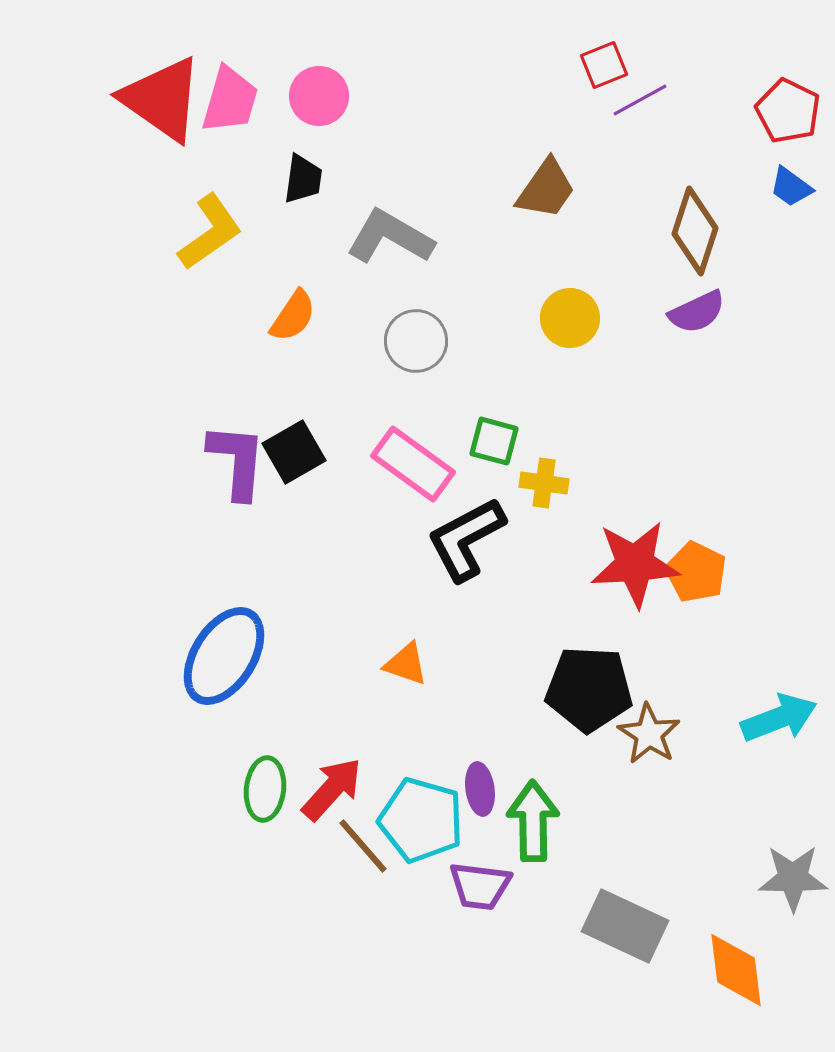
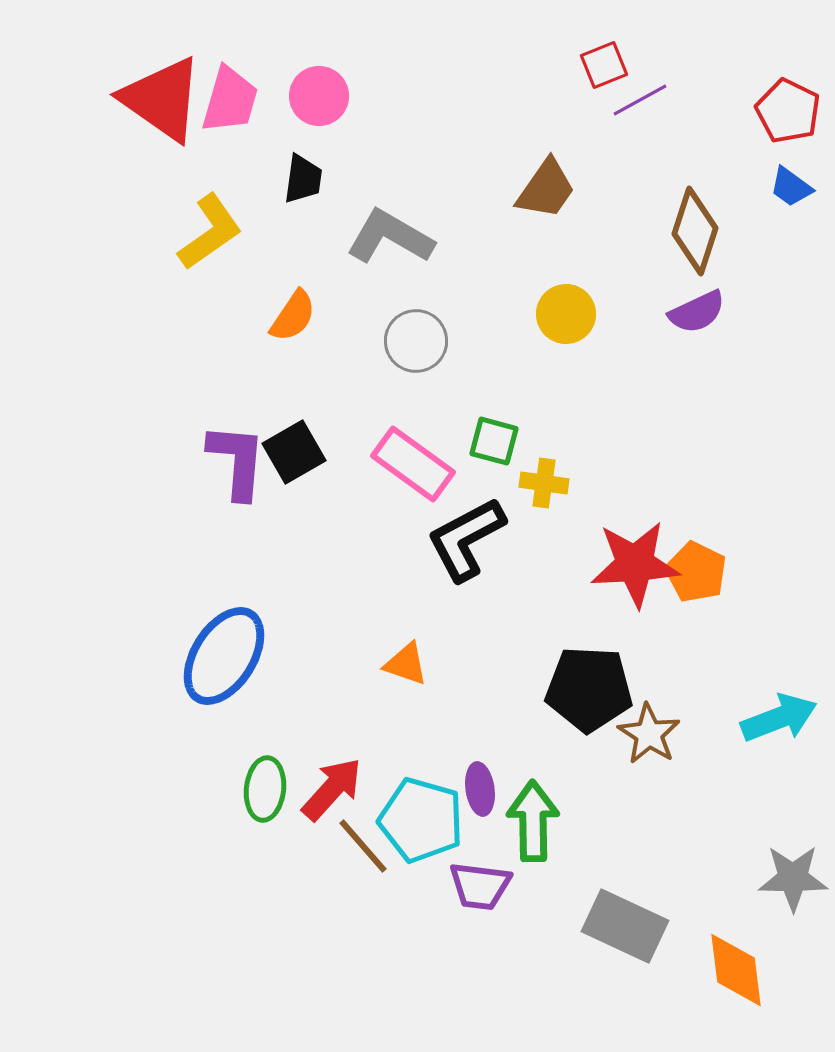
yellow circle: moved 4 px left, 4 px up
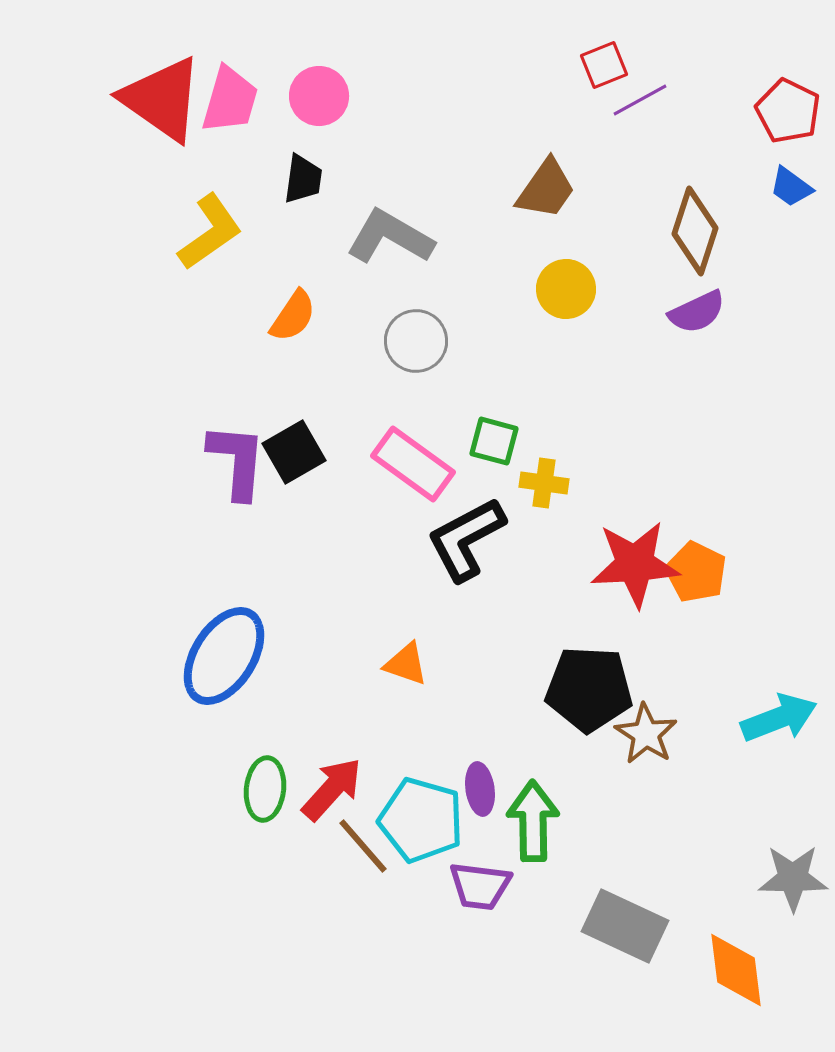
yellow circle: moved 25 px up
brown star: moved 3 px left
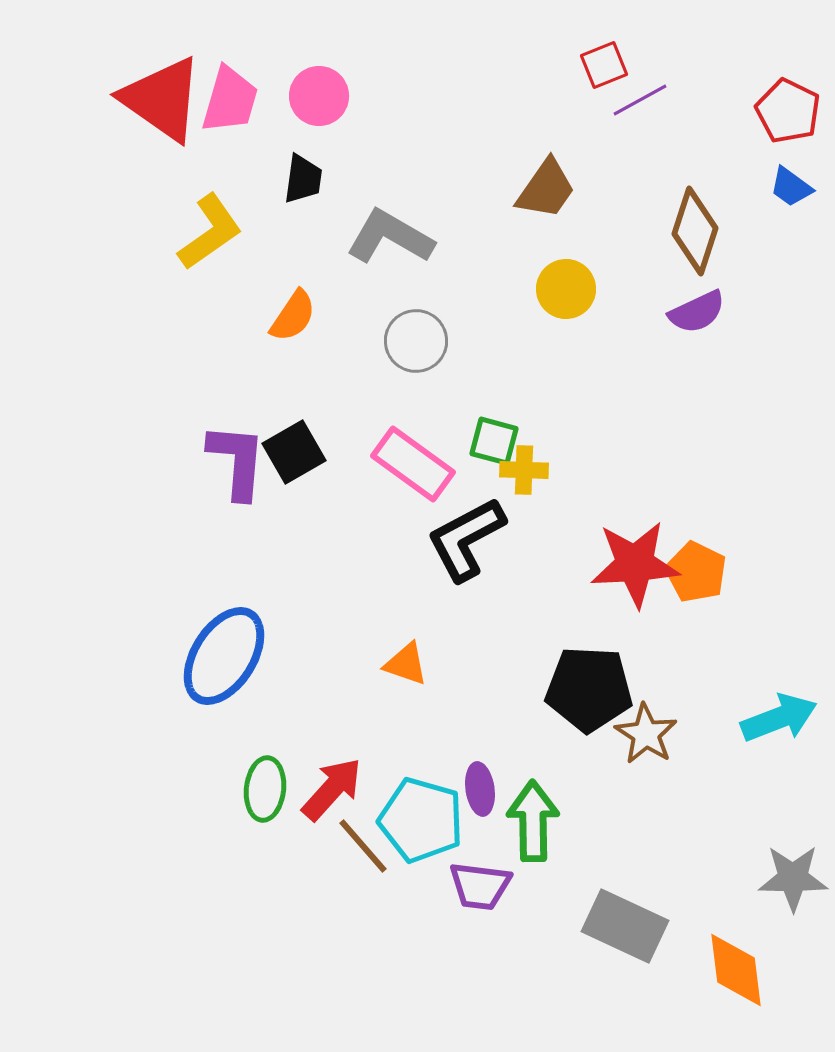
yellow cross: moved 20 px left, 13 px up; rotated 6 degrees counterclockwise
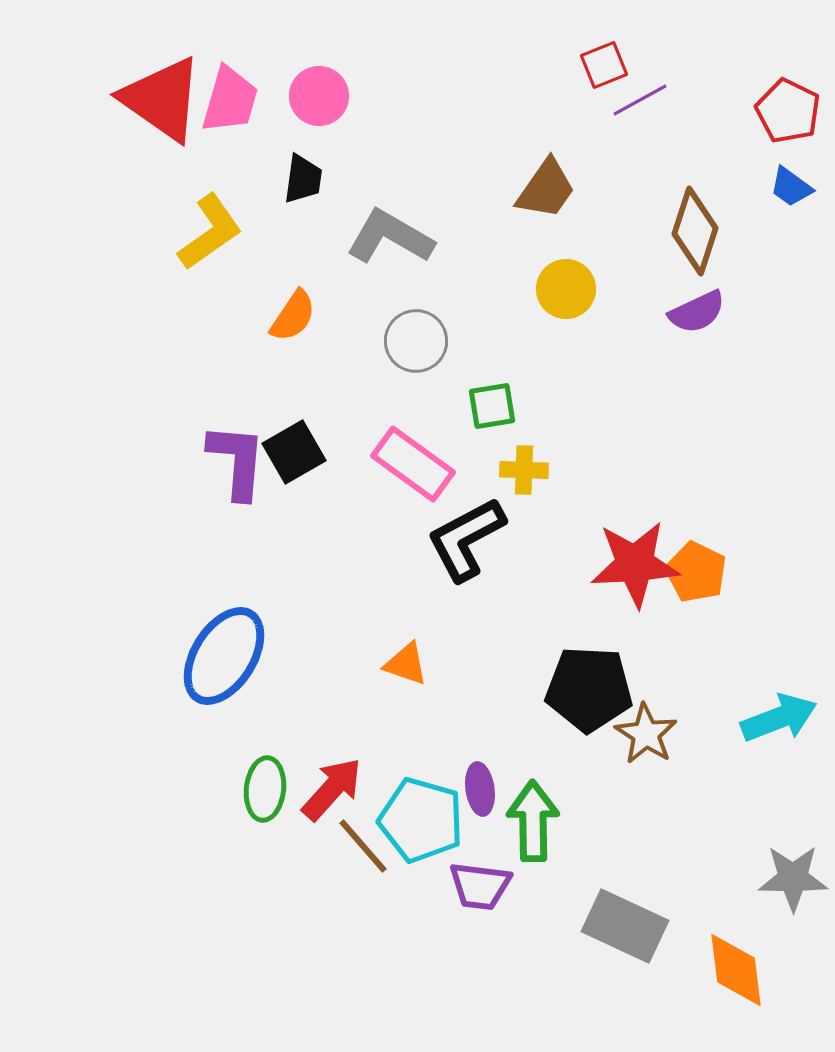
green square: moved 2 px left, 35 px up; rotated 24 degrees counterclockwise
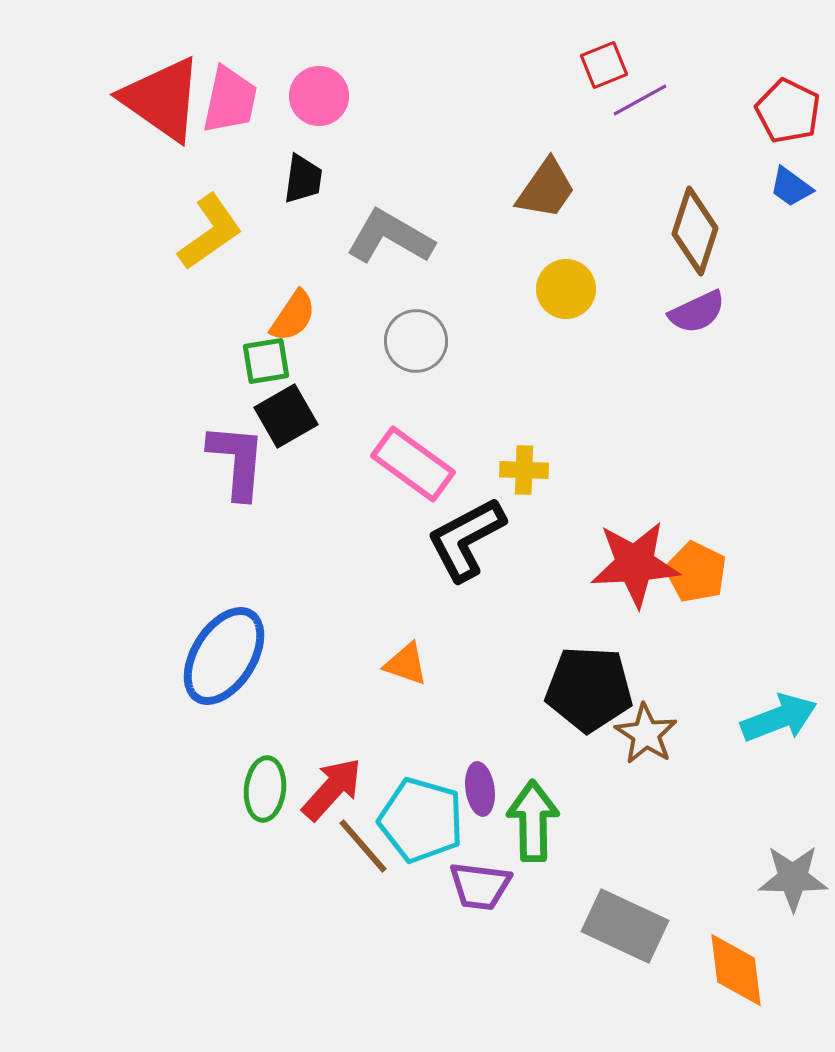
pink trapezoid: rotated 4 degrees counterclockwise
green square: moved 226 px left, 45 px up
black square: moved 8 px left, 36 px up
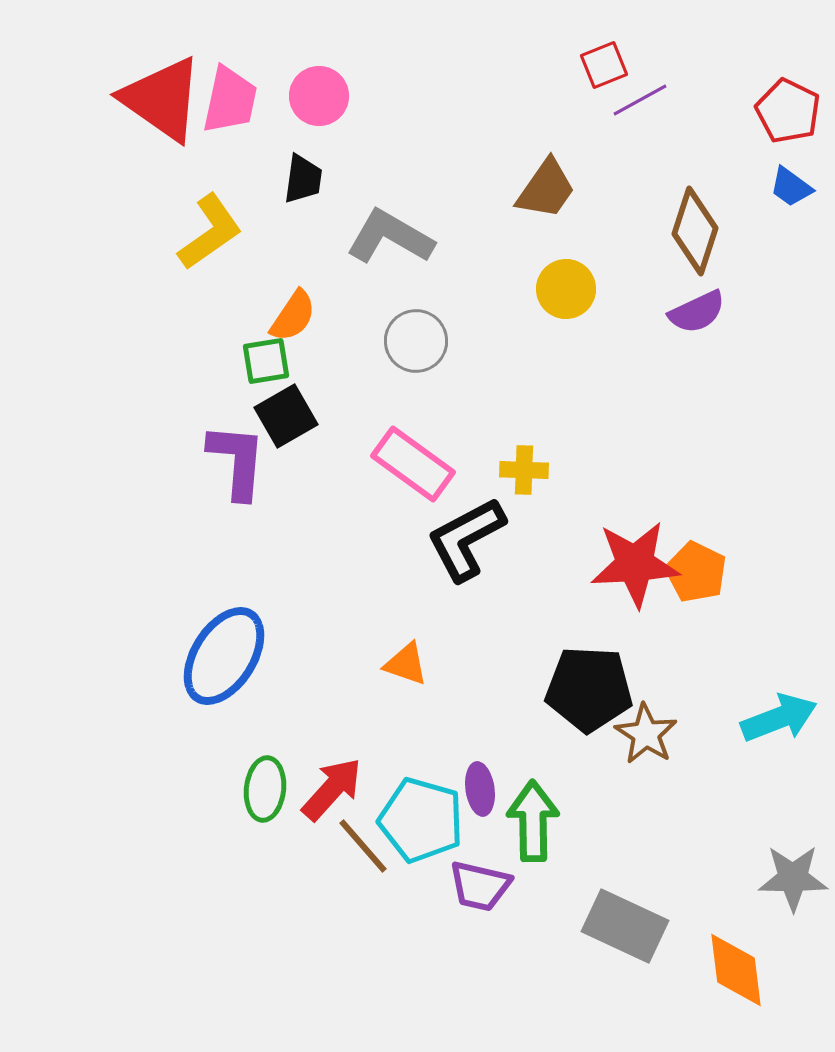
purple trapezoid: rotated 6 degrees clockwise
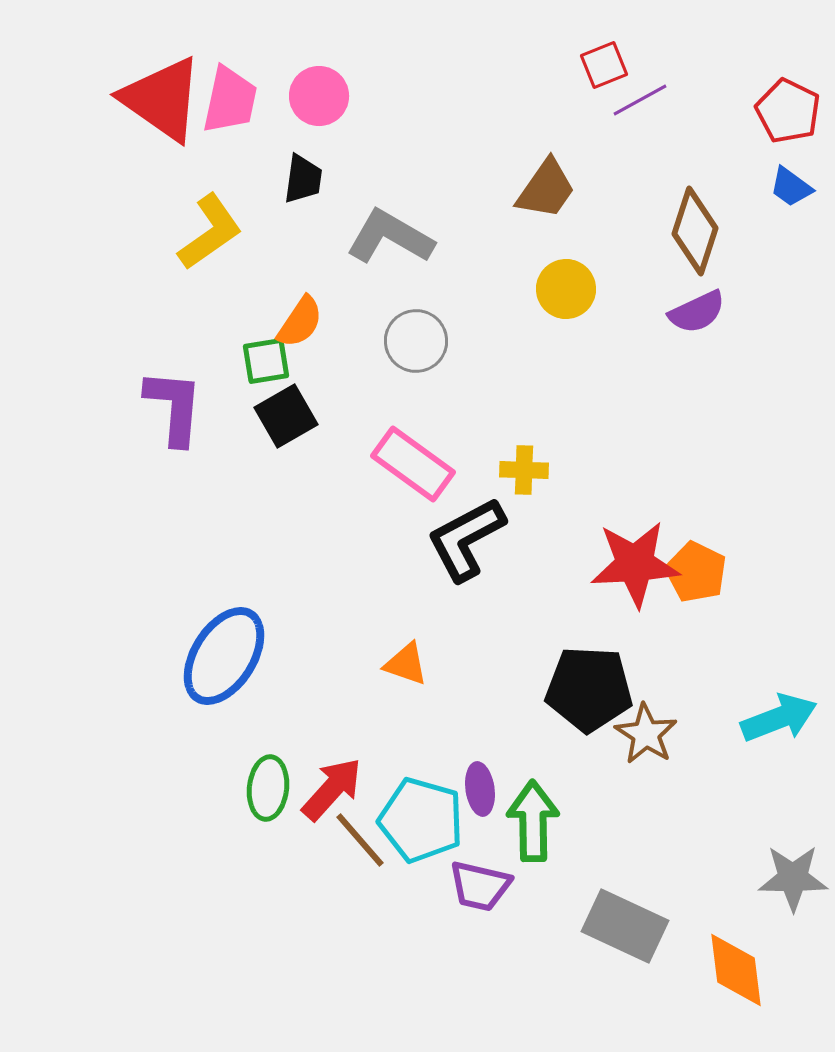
orange semicircle: moved 7 px right, 6 px down
purple L-shape: moved 63 px left, 54 px up
green ellipse: moved 3 px right, 1 px up
brown line: moved 3 px left, 6 px up
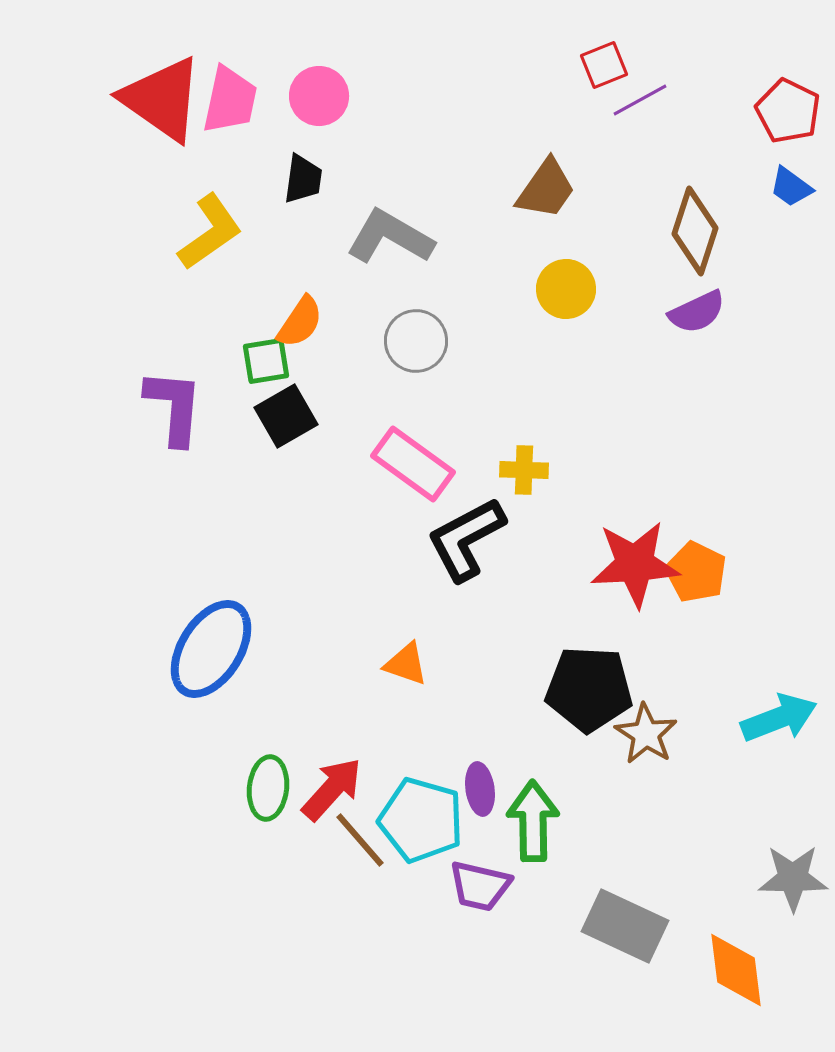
blue ellipse: moved 13 px left, 7 px up
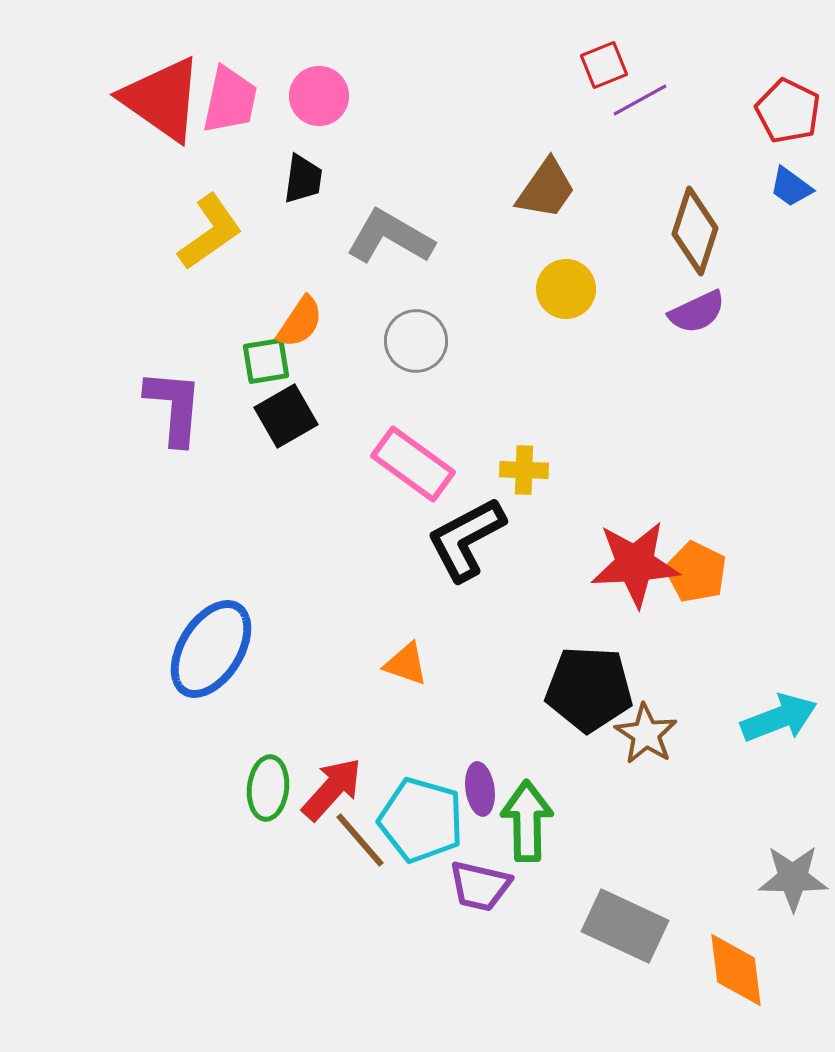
green arrow: moved 6 px left
